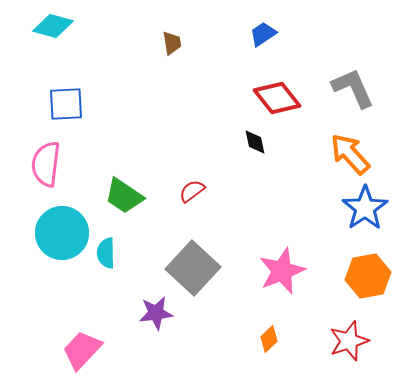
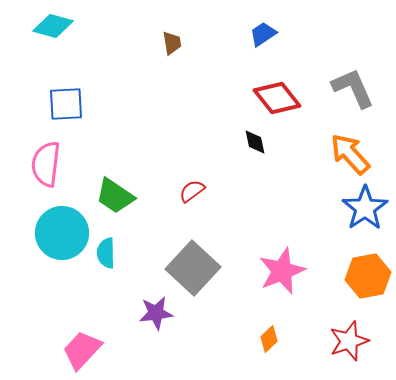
green trapezoid: moved 9 px left
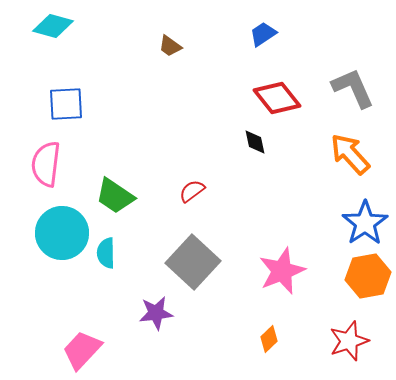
brown trapezoid: moved 2 px left, 3 px down; rotated 135 degrees clockwise
blue star: moved 15 px down
gray square: moved 6 px up
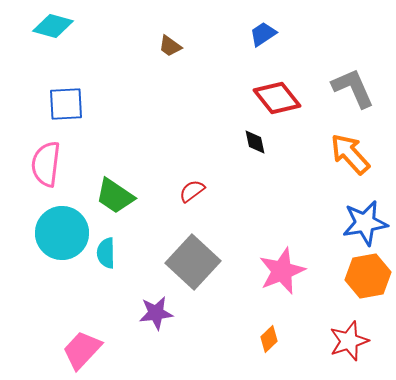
blue star: rotated 24 degrees clockwise
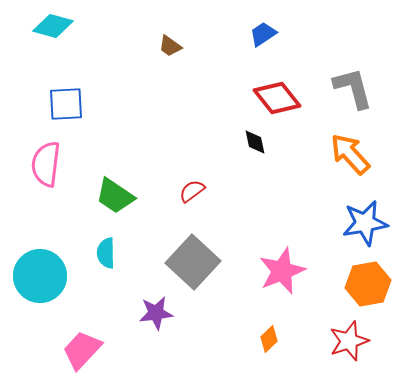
gray L-shape: rotated 9 degrees clockwise
cyan circle: moved 22 px left, 43 px down
orange hexagon: moved 8 px down
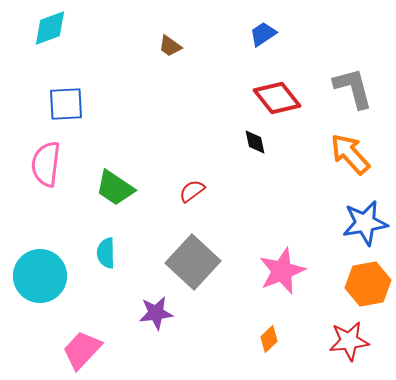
cyan diamond: moved 3 px left, 2 px down; rotated 36 degrees counterclockwise
green trapezoid: moved 8 px up
red star: rotated 12 degrees clockwise
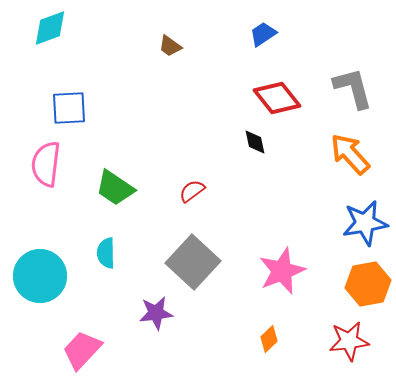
blue square: moved 3 px right, 4 px down
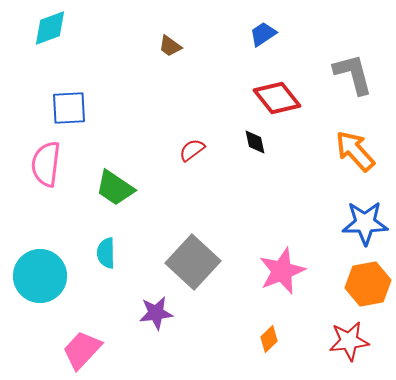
gray L-shape: moved 14 px up
orange arrow: moved 5 px right, 3 px up
red semicircle: moved 41 px up
blue star: rotated 9 degrees clockwise
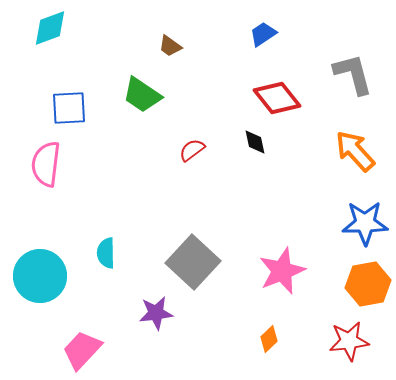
green trapezoid: moved 27 px right, 93 px up
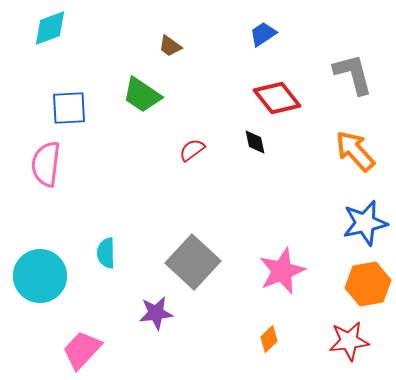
blue star: rotated 12 degrees counterclockwise
